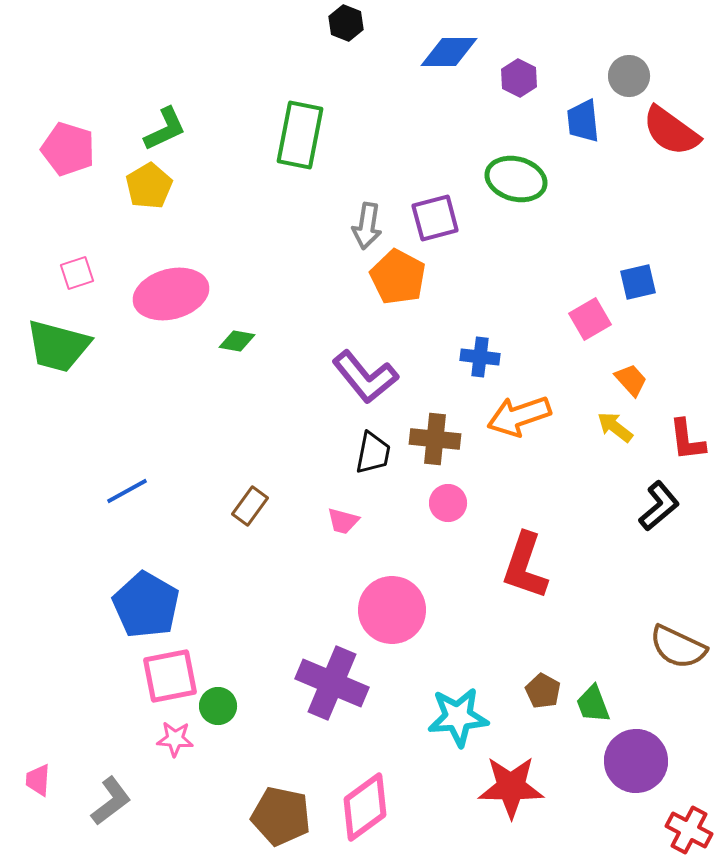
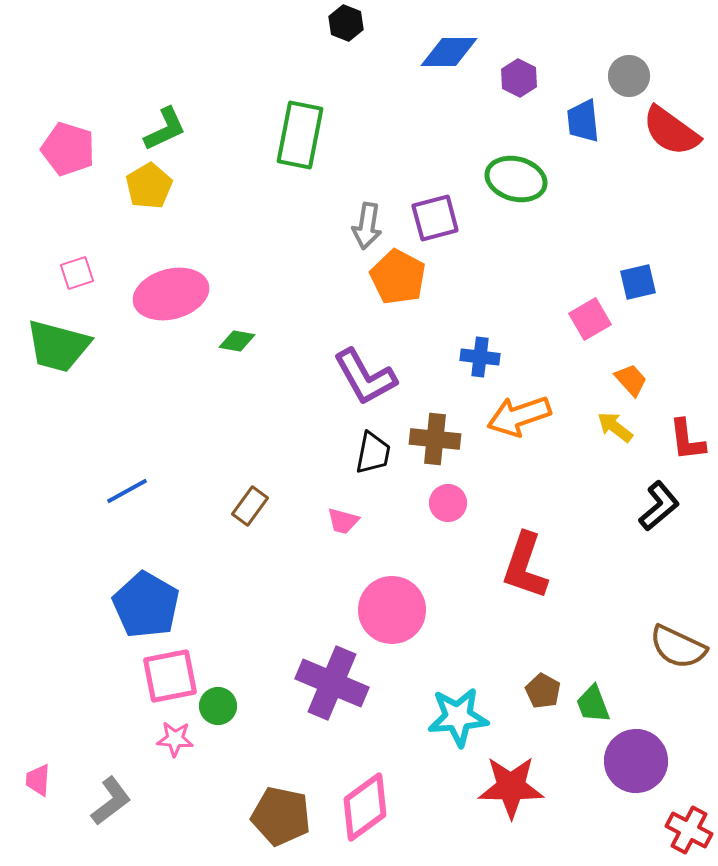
purple L-shape at (365, 377): rotated 10 degrees clockwise
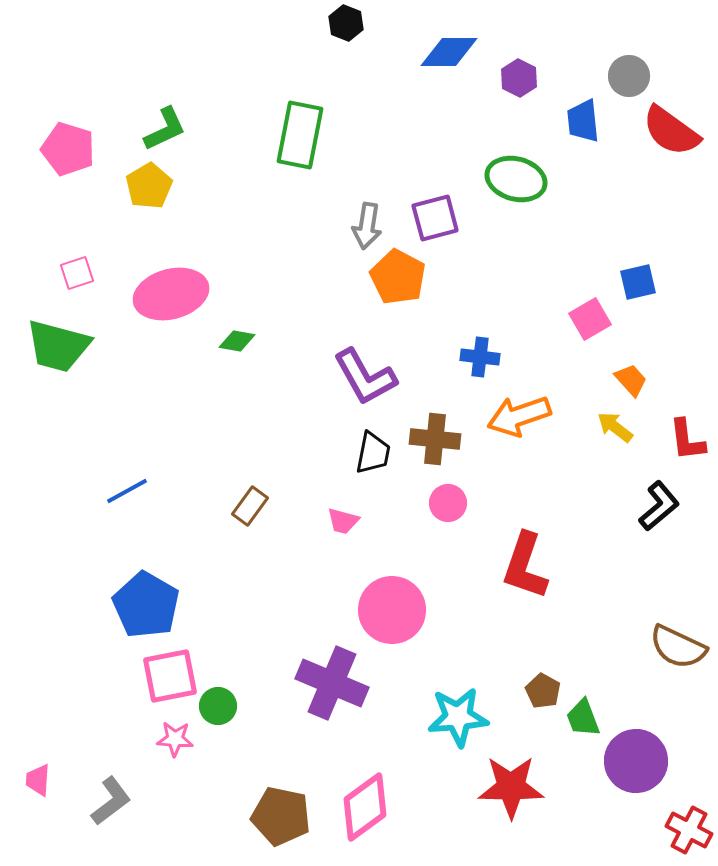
green trapezoid at (593, 704): moved 10 px left, 14 px down
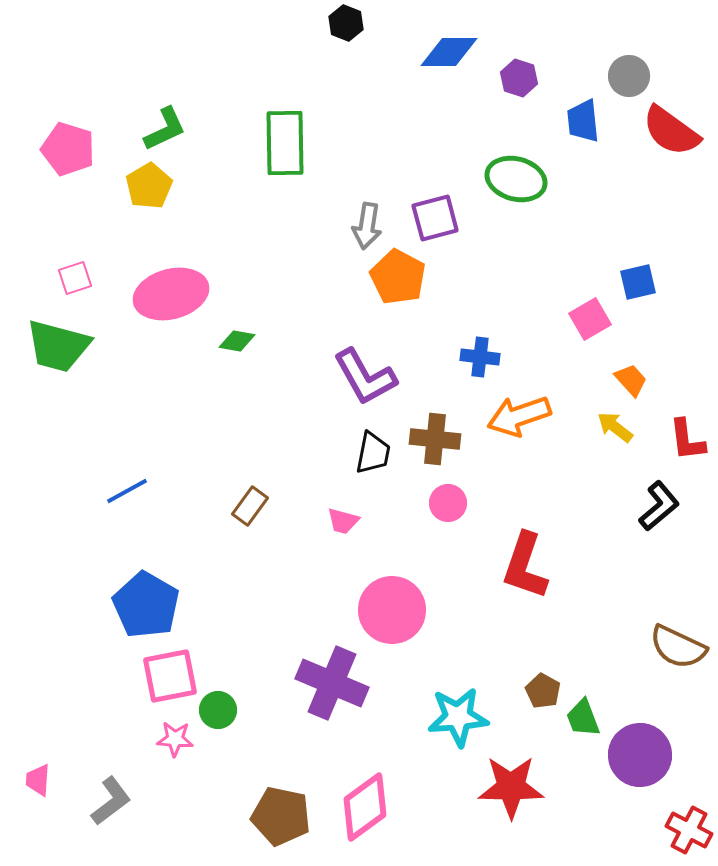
purple hexagon at (519, 78): rotated 9 degrees counterclockwise
green rectangle at (300, 135): moved 15 px left, 8 px down; rotated 12 degrees counterclockwise
pink square at (77, 273): moved 2 px left, 5 px down
green circle at (218, 706): moved 4 px down
purple circle at (636, 761): moved 4 px right, 6 px up
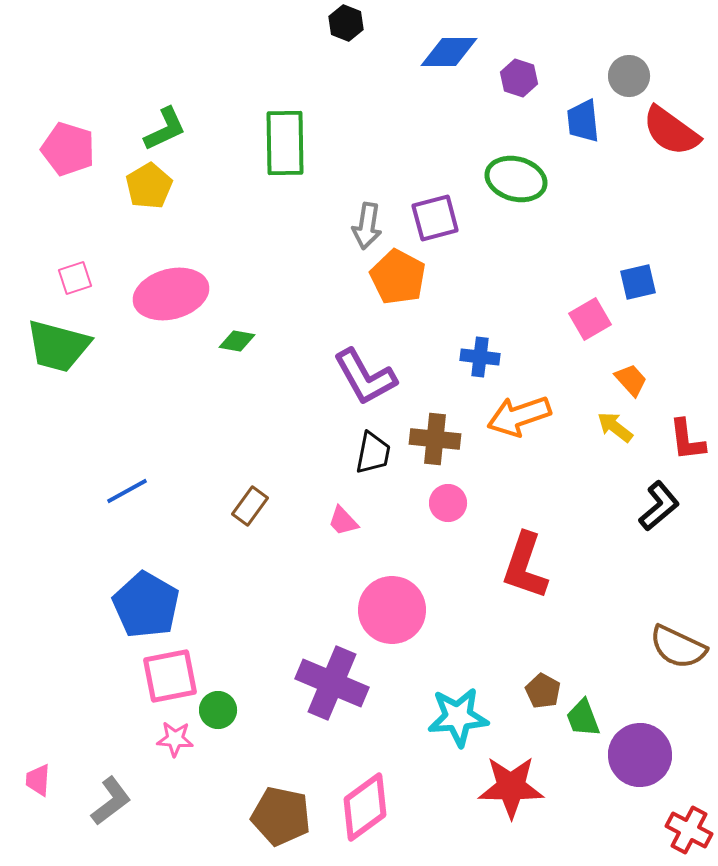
pink trapezoid at (343, 521): rotated 32 degrees clockwise
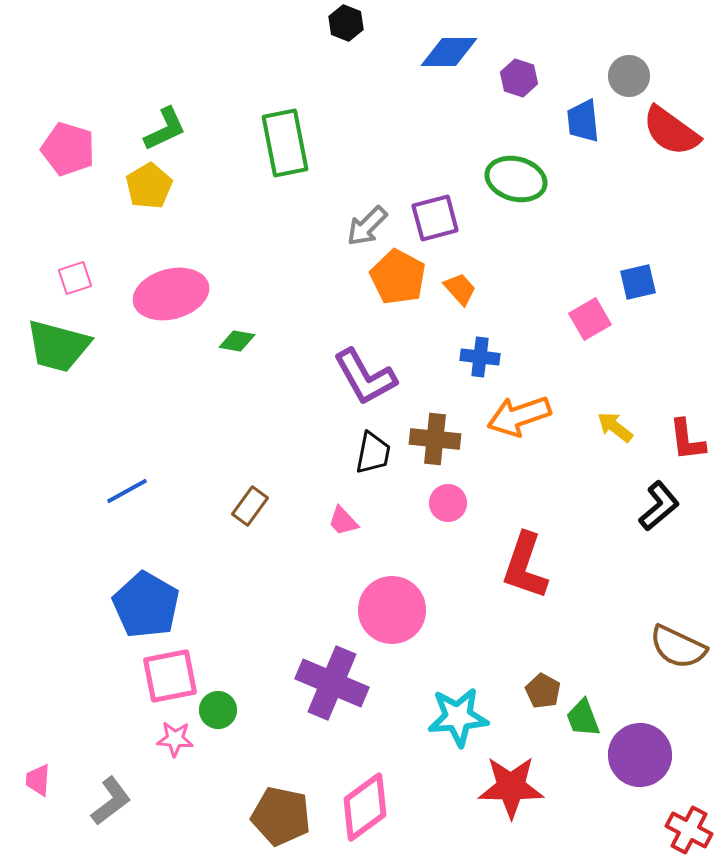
green rectangle at (285, 143): rotated 10 degrees counterclockwise
gray arrow at (367, 226): rotated 36 degrees clockwise
orange trapezoid at (631, 380): moved 171 px left, 91 px up
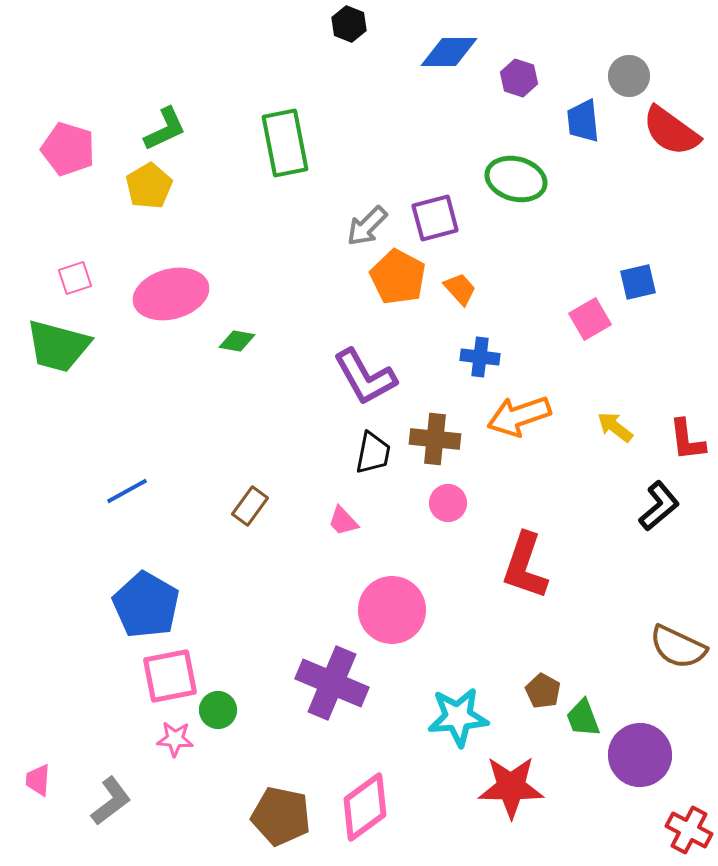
black hexagon at (346, 23): moved 3 px right, 1 px down
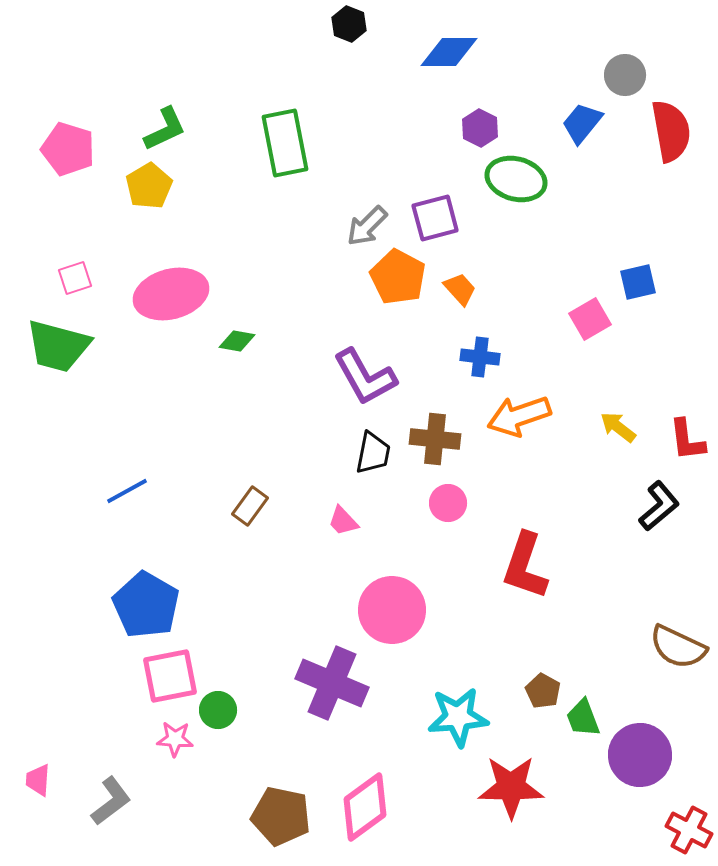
gray circle at (629, 76): moved 4 px left, 1 px up
purple hexagon at (519, 78): moved 39 px left, 50 px down; rotated 9 degrees clockwise
blue trapezoid at (583, 121): moved 1 px left, 2 px down; rotated 45 degrees clockwise
red semicircle at (671, 131): rotated 136 degrees counterclockwise
yellow arrow at (615, 427): moved 3 px right
